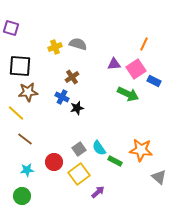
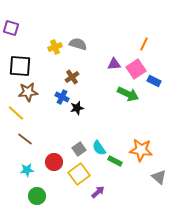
green circle: moved 15 px right
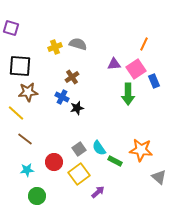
blue rectangle: rotated 40 degrees clockwise
green arrow: rotated 65 degrees clockwise
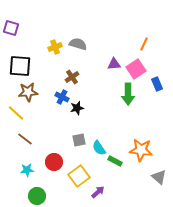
blue rectangle: moved 3 px right, 3 px down
gray square: moved 9 px up; rotated 24 degrees clockwise
yellow square: moved 2 px down
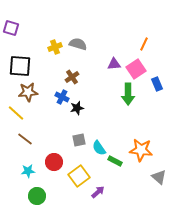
cyan star: moved 1 px right, 1 px down
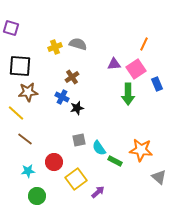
yellow square: moved 3 px left, 3 px down
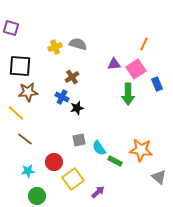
yellow square: moved 3 px left
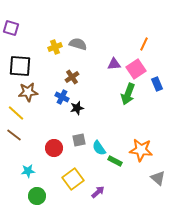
green arrow: rotated 20 degrees clockwise
brown line: moved 11 px left, 4 px up
red circle: moved 14 px up
gray triangle: moved 1 px left, 1 px down
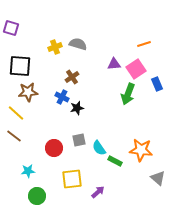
orange line: rotated 48 degrees clockwise
brown line: moved 1 px down
yellow square: moved 1 px left; rotated 30 degrees clockwise
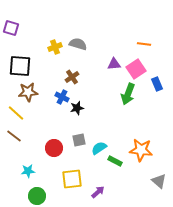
orange line: rotated 24 degrees clockwise
cyan semicircle: rotated 91 degrees clockwise
gray triangle: moved 1 px right, 3 px down
